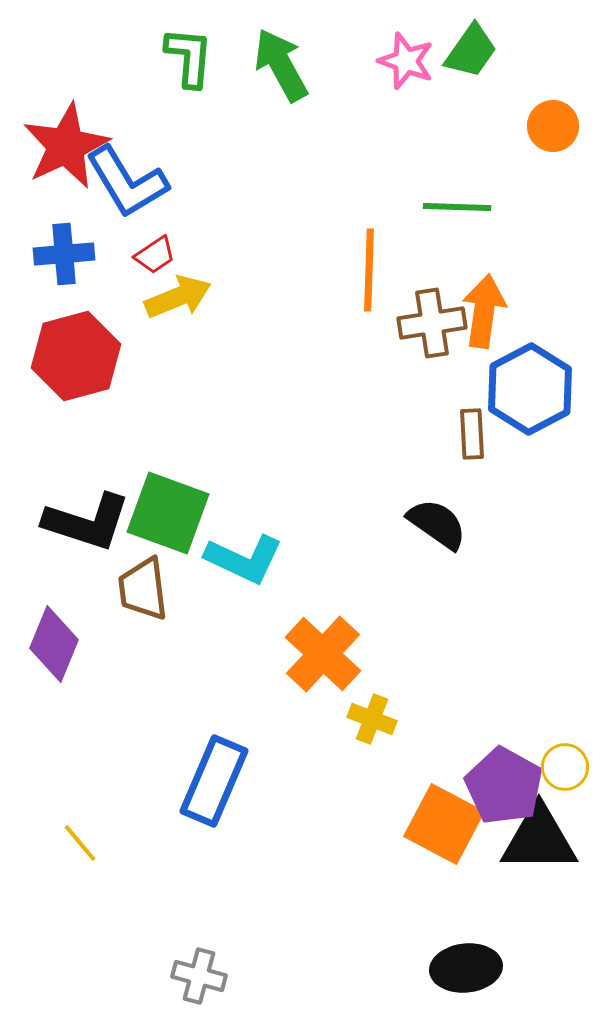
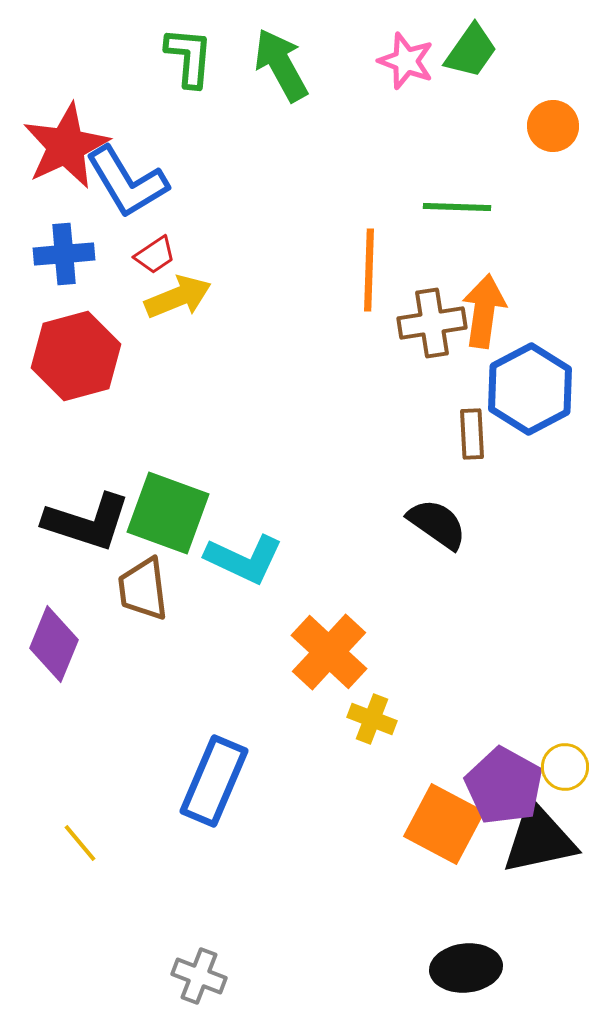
orange cross: moved 6 px right, 2 px up
black triangle: rotated 12 degrees counterclockwise
gray cross: rotated 6 degrees clockwise
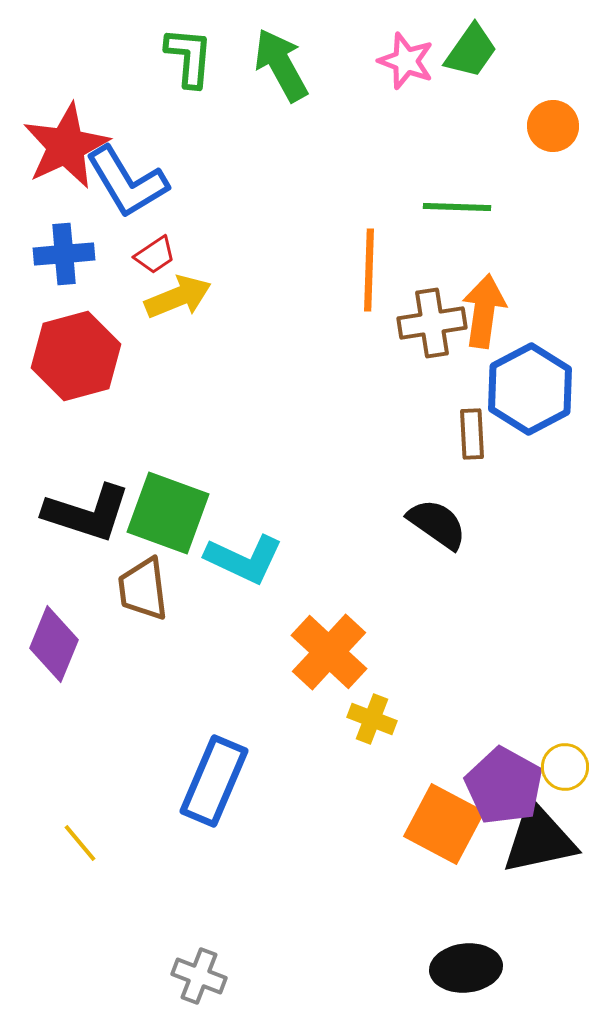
black L-shape: moved 9 px up
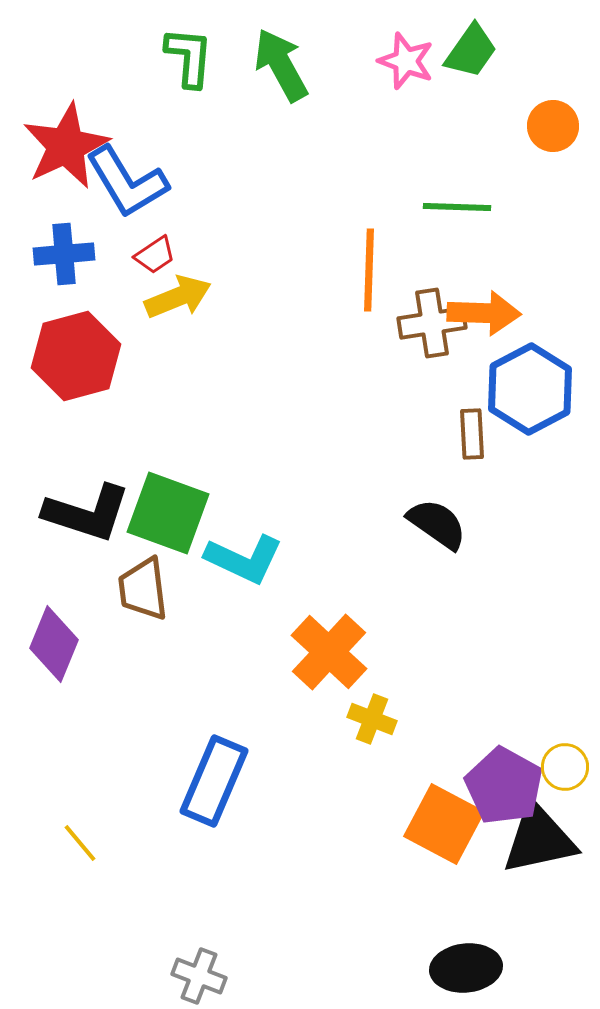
orange arrow: moved 2 px down; rotated 84 degrees clockwise
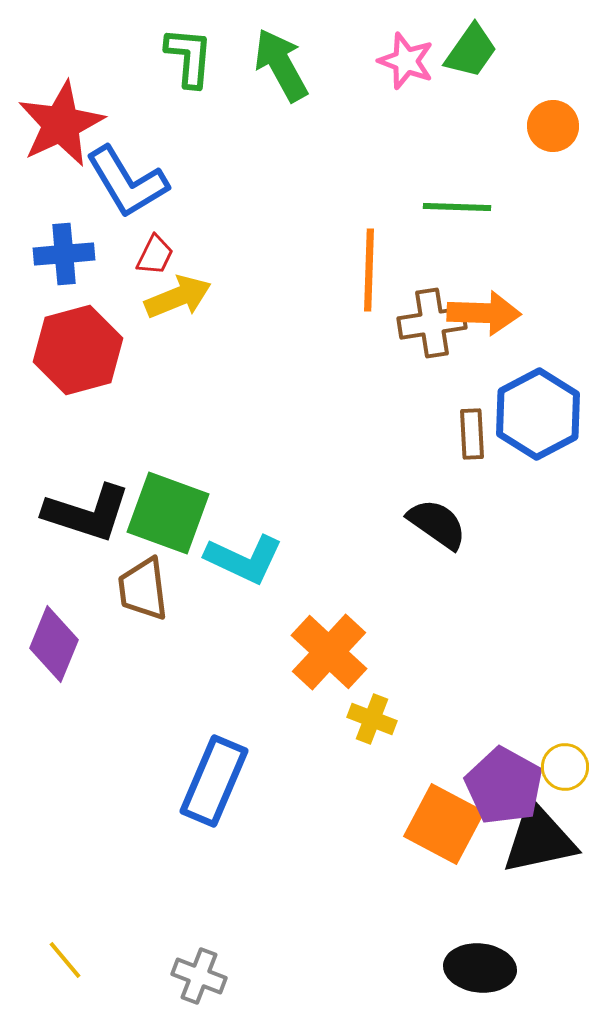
red star: moved 5 px left, 22 px up
red trapezoid: rotated 30 degrees counterclockwise
red hexagon: moved 2 px right, 6 px up
blue hexagon: moved 8 px right, 25 px down
yellow line: moved 15 px left, 117 px down
black ellipse: moved 14 px right; rotated 12 degrees clockwise
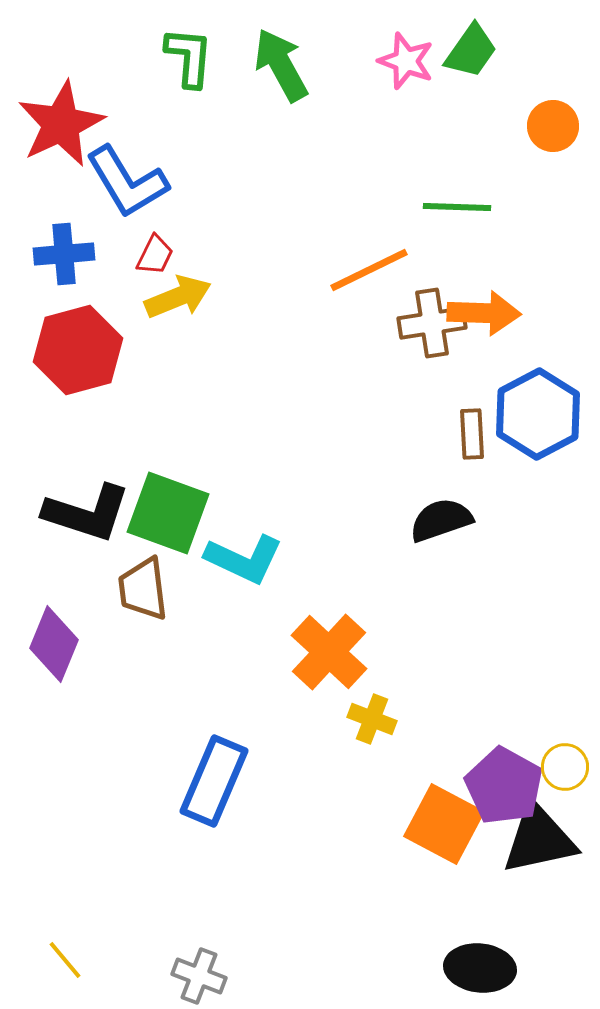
orange line: rotated 62 degrees clockwise
black semicircle: moved 4 px right, 4 px up; rotated 54 degrees counterclockwise
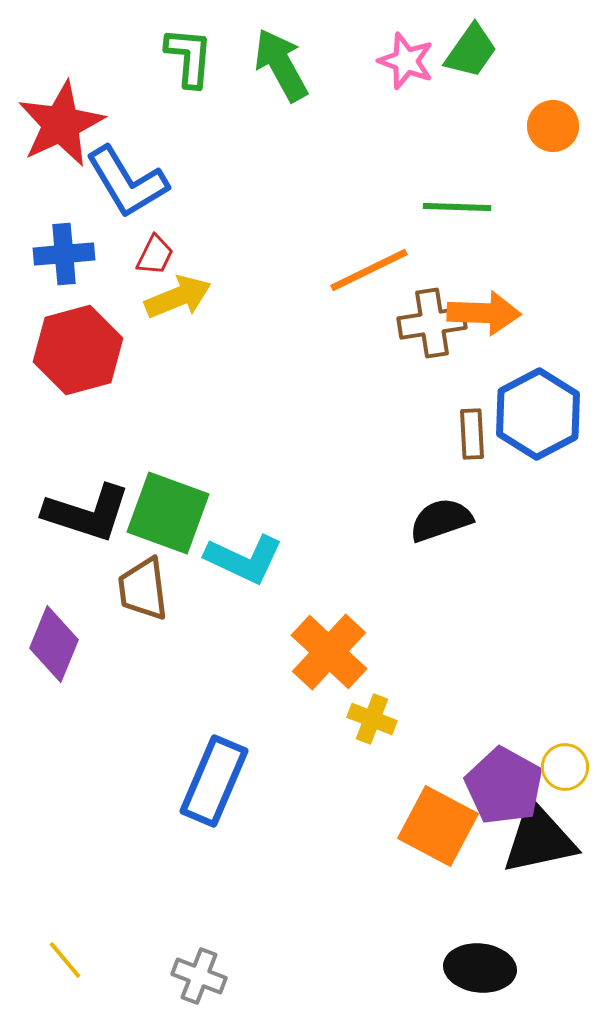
orange square: moved 6 px left, 2 px down
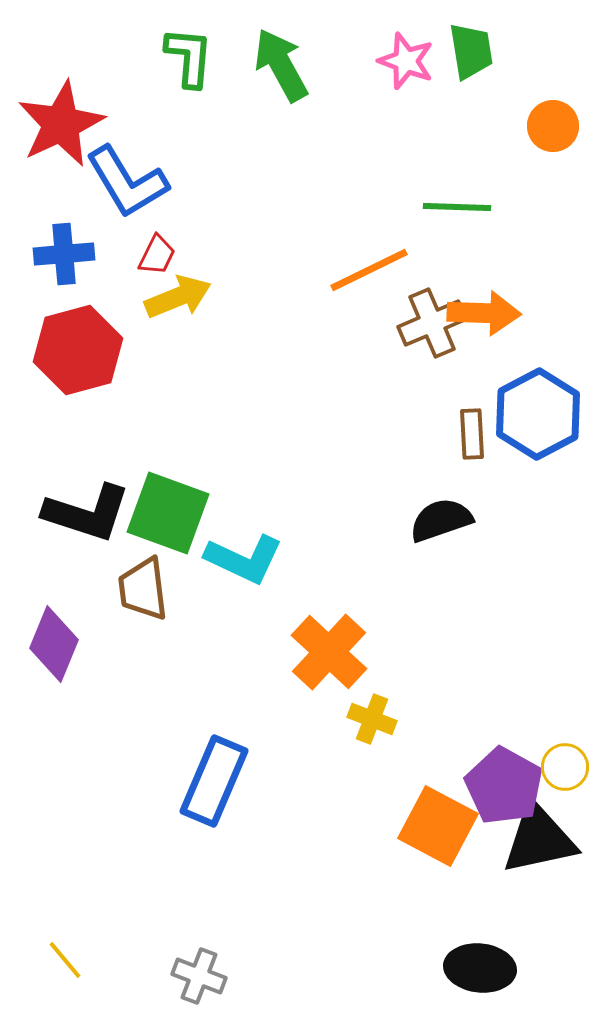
green trapezoid: rotated 44 degrees counterclockwise
red trapezoid: moved 2 px right
brown cross: rotated 14 degrees counterclockwise
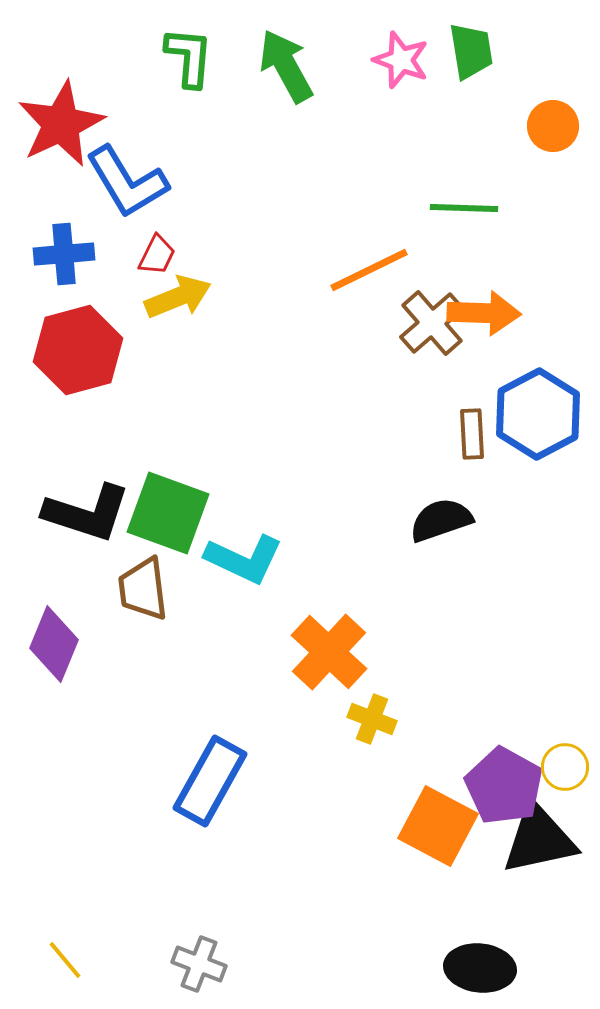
pink star: moved 5 px left, 1 px up
green arrow: moved 5 px right, 1 px down
green line: moved 7 px right, 1 px down
brown cross: rotated 18 degrees counterclockwise
blue rectangle: moved 4 px left; rotated 6 degrees clockwise
gray cross: moved 12 px up
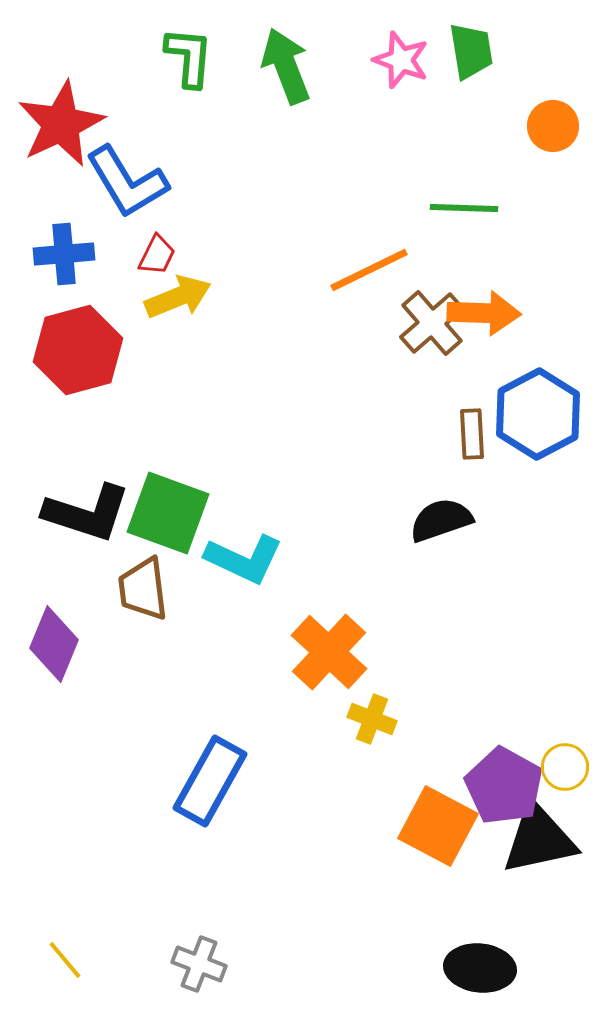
green arrow: rotated 8 degrees clockwise
